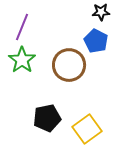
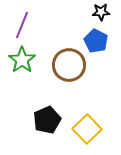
purple line: moved 2 px up
black pentagon: moved 2 px down; rotated 12 degrees counterclockwise
yellow square: rotated 8 degrees counterclockwise
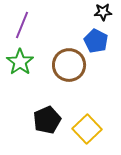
black star: moved 2 px right
green star: moved 2 px left, 2 px down
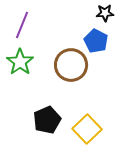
black star: moved 2 px right, 1 px down
brown circle: moved 2 px right
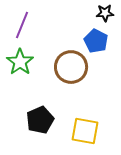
brown circle: moved 2 px down
black pentagon: moved 7 px left
yellow square: moved 2 px left, 2 px down; rotated 36 degrees counterclockwise
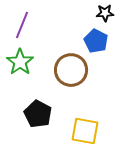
brown circle: moved 3 px down
black pentagon: moved 2 px left, 6 px up; rotated 20 degrees counterclockwise
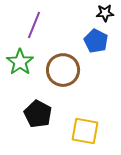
purple line: moved 12 px right
brown circle: moved 8 px left
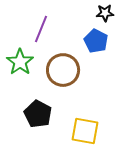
purple line: moved 7 px right, 4 px down
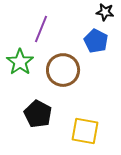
black star: moved 1 px up; rotated 12 degrees clockwise
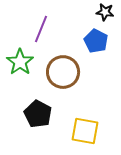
brown circle: moved 2 px down
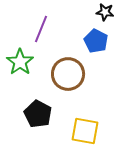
brown circle: moved 5 px right, 2 px down
